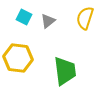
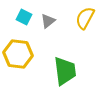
yellow semicircle: rotated 10 degrees clockwise
yellow hexagon: moved 4 px up
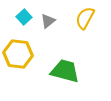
cyan square: rotated 21 degrees clockwise
green trapezoid: rotated 68 degrees counterclockwise
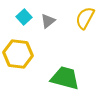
green trapezoid: moved 7 px down
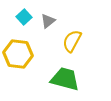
yellow semicircle: moved 13 px left, 23 px down
green trapezoid: moved 1 px down
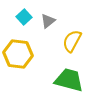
green trapezoid: moved 4 px right, 1 px down
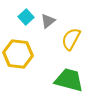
cyan square: moved 2 px right
yellow semicircle: moved 1 px left, 2 px up
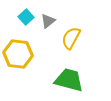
yellow semicircle: moved 1 px up
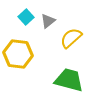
yellow semicircle: rotated 20 degrees clockwise
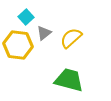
gray triangle: moved 4 px left, 12 px down
yellow hexagon: moved 9 px up
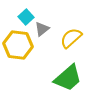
gray triangle: moved 2 px left, 4 px up
green trapezoid: moved 1 px left, 2 px up; rotated 124 degrees clockwise
